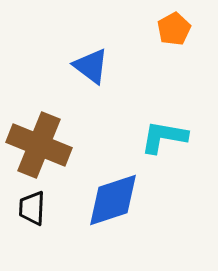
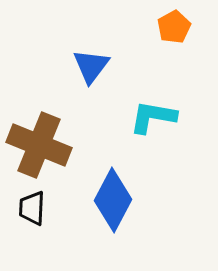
orange pentagon: moved 2 px up
blue triangle: rotated 30 degrees clockwise
cyan L-shape: moved 11 px left, 20 px up
blue diamond: rotated 44 degrees counterclockwise
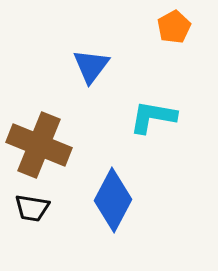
black trapezoid: rotated 84 degrees counterclockwise
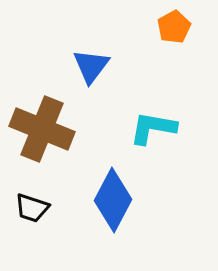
cyan L-shape: moved 11 px down
brown cross: moved 3 px right, 16 px up
black trapezoid: rotated 9 degrees clockwise
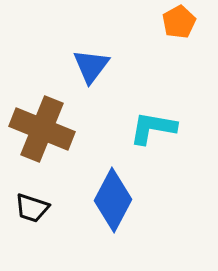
orange pentagon: moved 5 px right, 5 px up
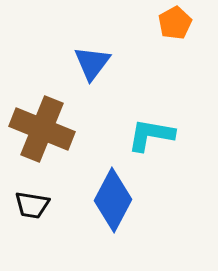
orange pentagon: moved 4 px left, 1 px down
blue triangle: moved 1 px right, 3 px up
cyan L-shape: moved 2 px left, 7 px down
black trapezoid: moved 3 px up; rotated 9 degrees counterclockwise
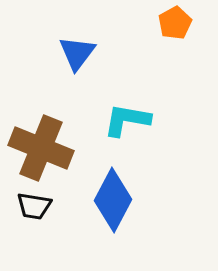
blue triangle: moved 15 px left, 10 px up
brown cross: moved 1 px left, 19 px down
cyan L-shape: moved 24 px left, 15 px up
black trapezoid: moved 2 px right, 1 px down
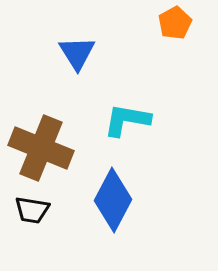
blue triangle: rotated 9 degrees counterclockwise
black trapezoid: moved 2 px left, 4 px down
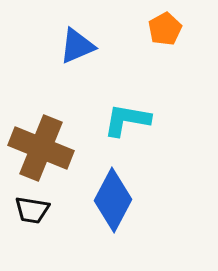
orange pentagon: moved 10 px left, 6 px down
blue triangle: moved 7 px up; rotated 39 degrees clockwise
